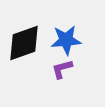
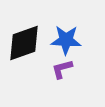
blue star: rotated 8 degrees clockwise
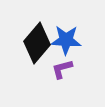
black diamond: moved 13 px right; rotated 30 degrees counterclockwise
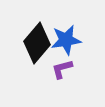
blue star: rotated 12 degrees counterclockwise
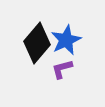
blue star: rotated 16 degrees counterclockwise
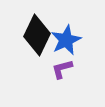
black diamond: moved 8 px up; rotated 15 degrees counterclockwise
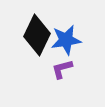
blue star: rotated 16 degrees clockwise
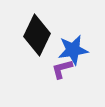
blue star: moved 7 px right, 10 px down
